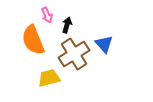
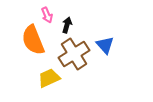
blue triangle: moved 1 px right, 1 px down
yellow trapezoid: rotated 10 degrees counterclockwise
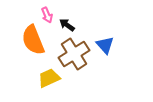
black arrow: rotated 70 degrees counterclockwise
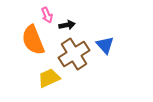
black arrow: rotated 133 degrees clockwise
